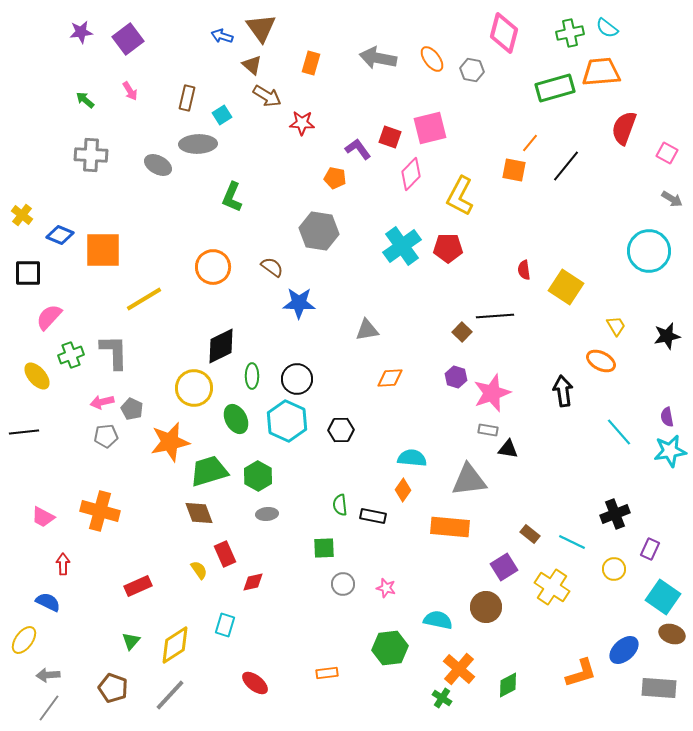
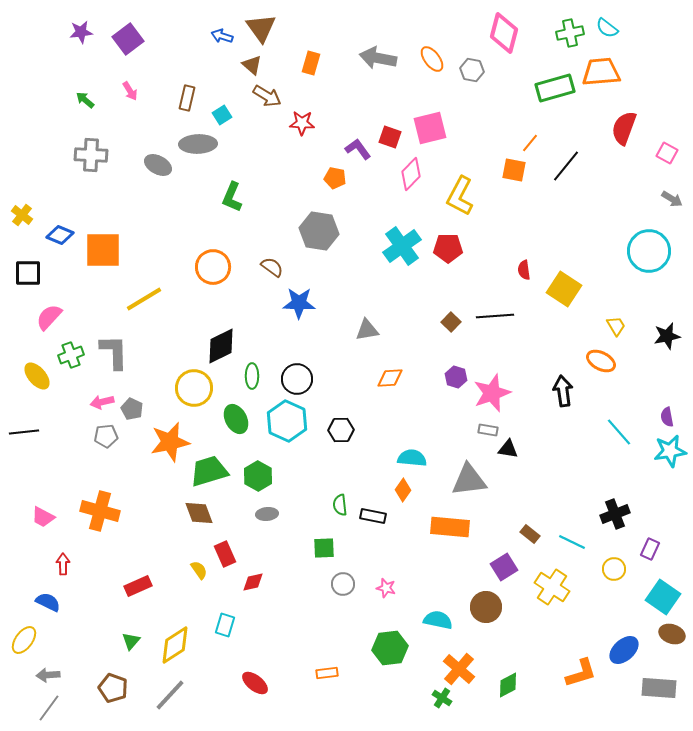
yellow square at (566, 287): moved 2 px left, 2 px down
brown square at (462, 332): moved 11 px left, 10 px up
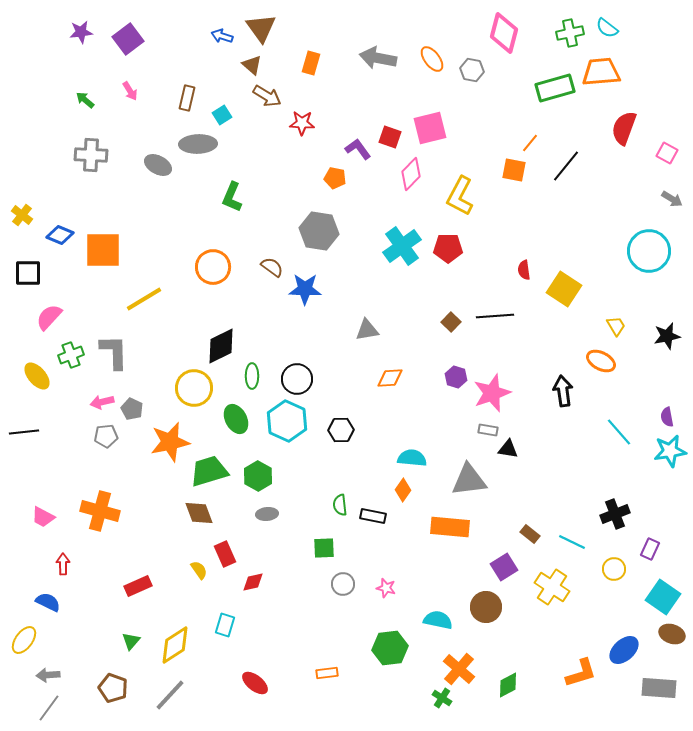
blue star at (299, 303): moved 6 px right, 14 px up
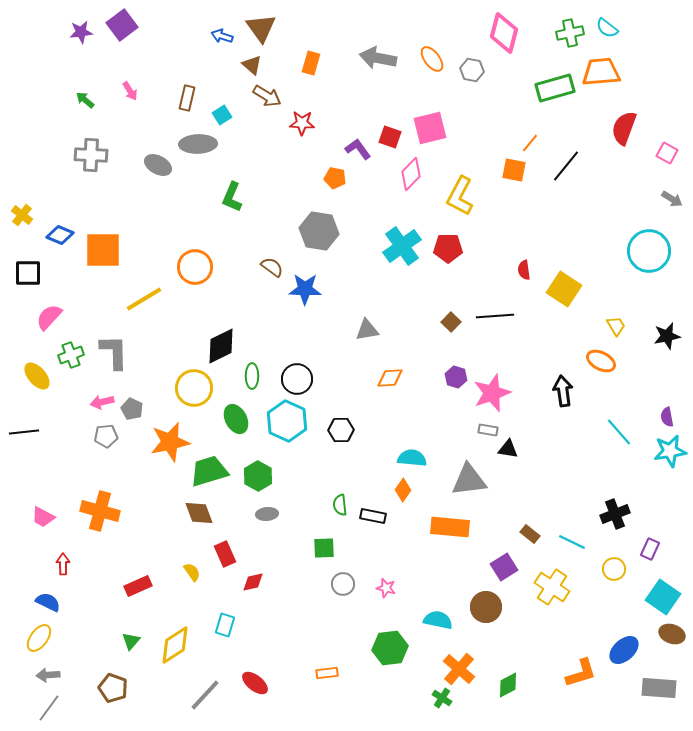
purple square at (128, 39): moved 6 px left, 14 px up
orange circle at (213, 267): moved 18 px left
yellow semicircle at (199, 570): moved 7 px left, 2 px down
yellow ellipse at (24, 640): moved 15 px right, 2 px up
gray line at (170, 695): moved 35 px right
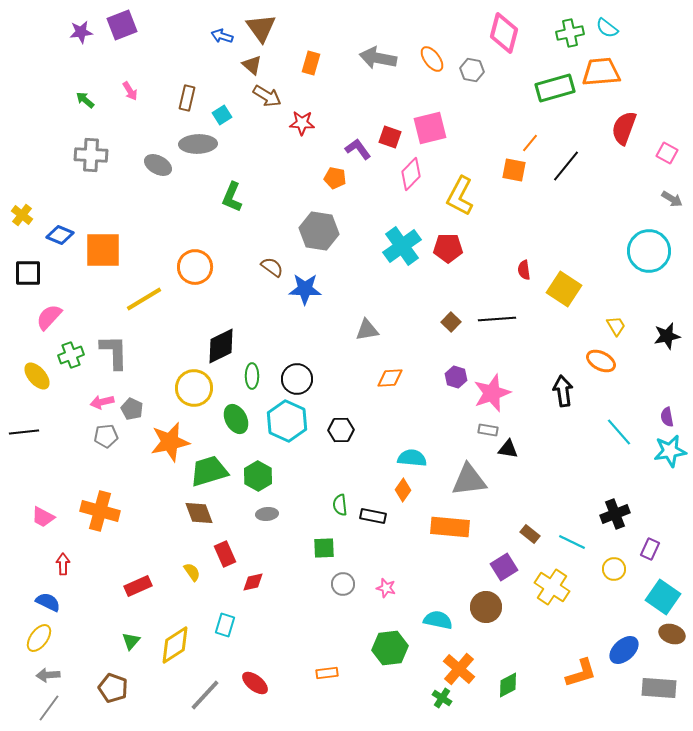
purple square at (122, 25): rotated 16 degrees clockwise
black line at (495, 316): moved 2 px right, 3 px down
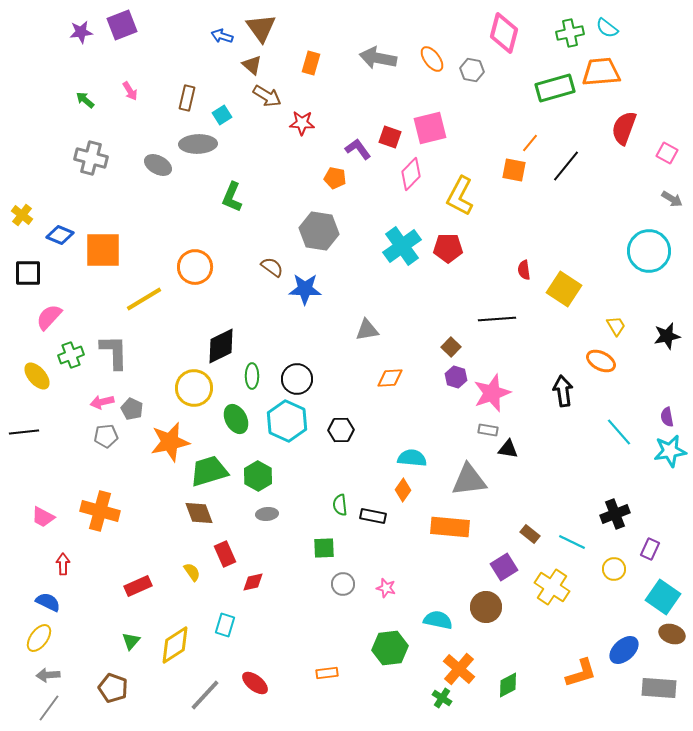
gray cross at (91, 155): moved 3 px down; rotated 12 degrees clockwise
brown square at (451, 322): moved 25 px down
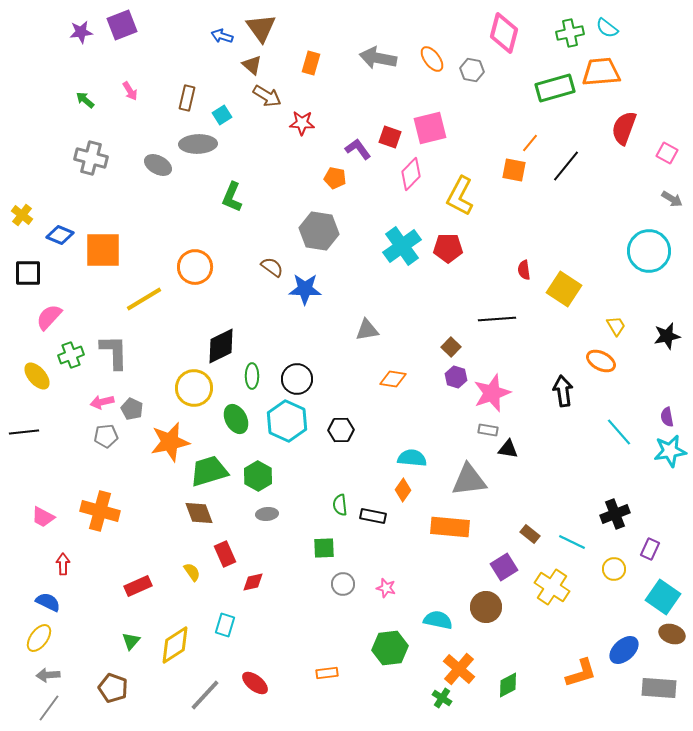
orange diamond at (390, 378): moved 3 px right, 1 px down; rotated 12 degrees clockwise
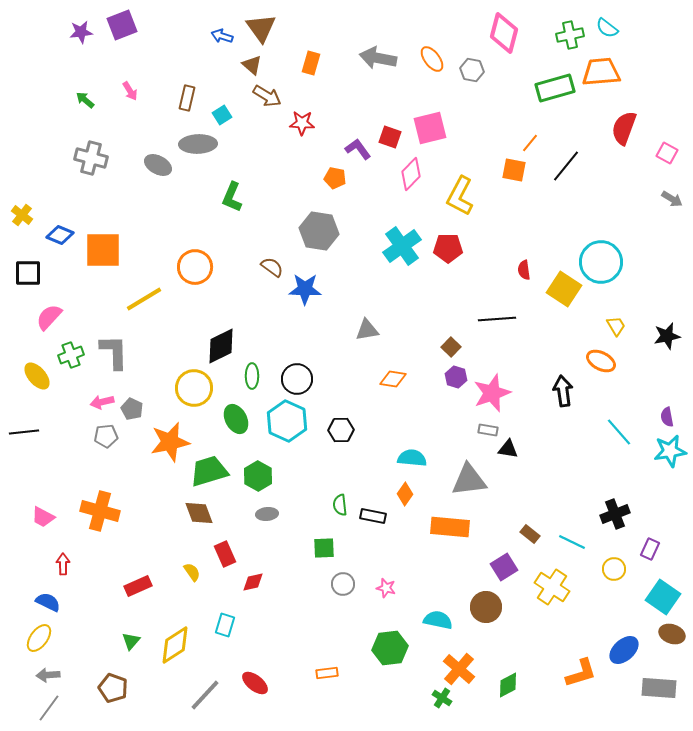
green cross at (570, 33): moved 2 px down
cyan circle at (649, 251): moved 48 px left, 11 px down
orange diamond at (403, 490): moved 2 px right, 4 px down
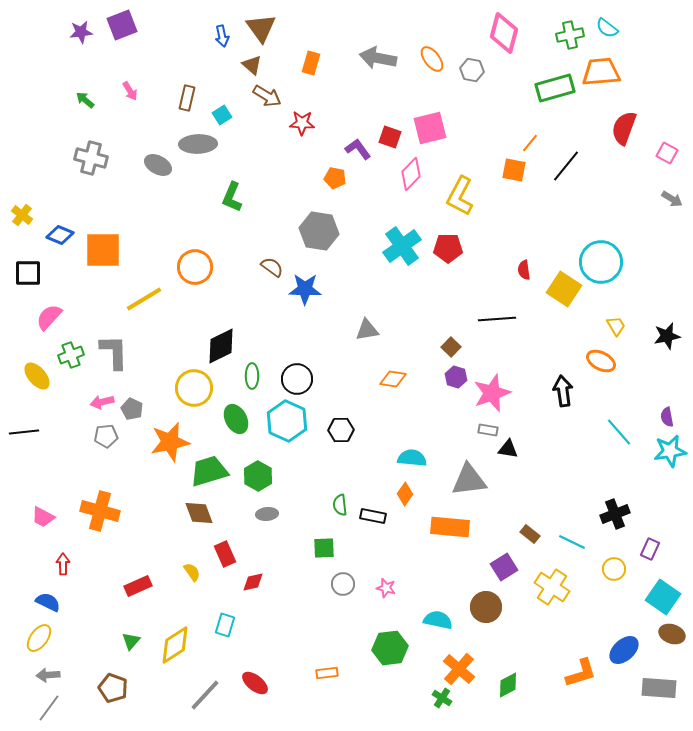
blue arrow at (222, 36): rotated 120 degrees counterclockwise
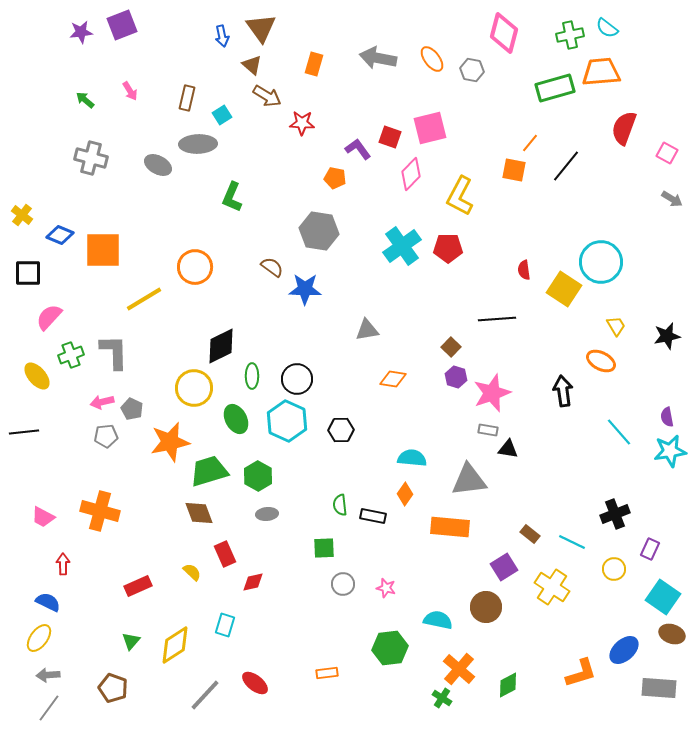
orange rectangle at (311, 63): moved 3 px right, 1 px down
yellow semicircle at (192, 572): rotated 12 degrees counterclockwise
